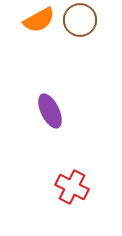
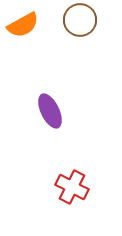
orange semicircle: moved 16 px left, 5 px down
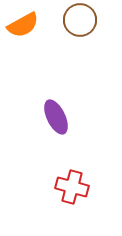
purple ellipse: moved 6 px right, 6 px down
red cross: rotated 12 degrees counterclockwise
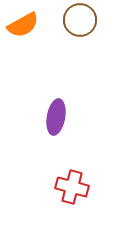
purple ellipse: rotated 36 degrees clockwise
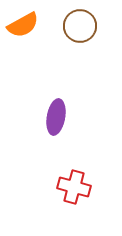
brown circle: moved 6 px down
red cross: moved 2 px right
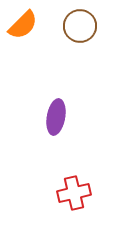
orange semicircle: rotated 16 degrees counterclockwise
red cross: moved 6 px down; rotated 28 degrees counterclockwise
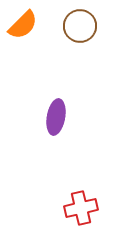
red cross: moved 7 px right, 15 px down
